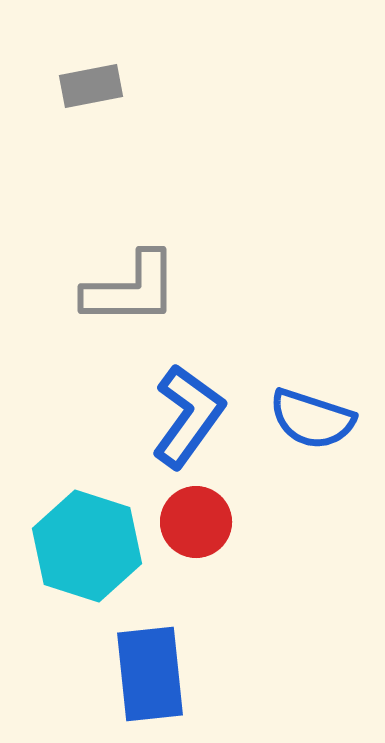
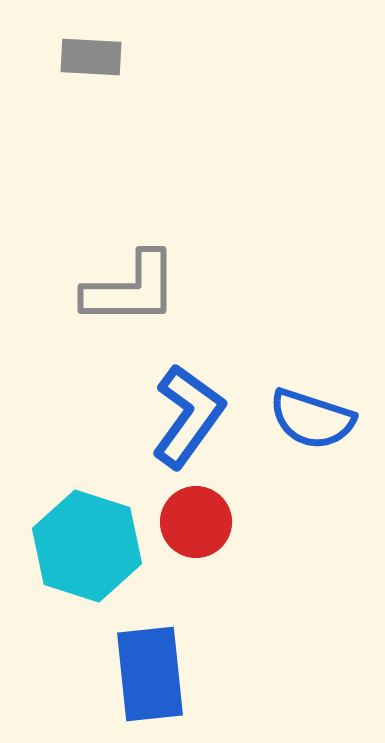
gray rectangle: moved 29 px up; rotated 14 degrees clockwise
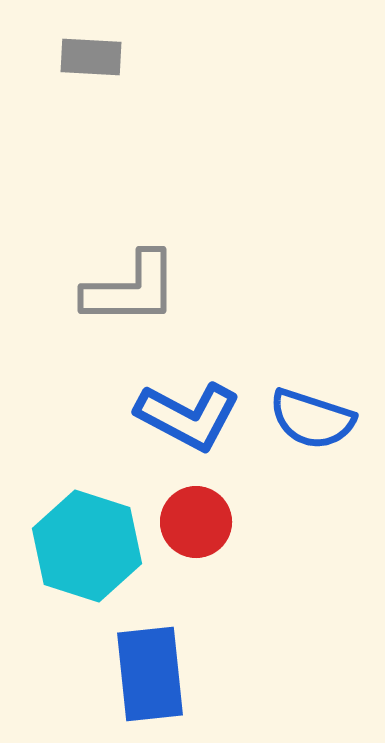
blue L-shape: rotated 82 degrees clockwise
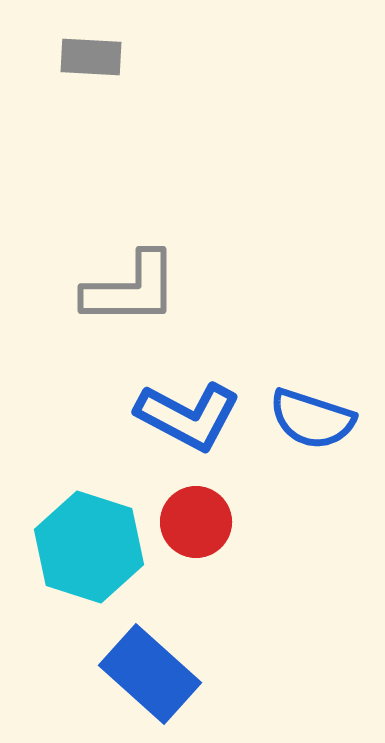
cyan hexagon: moved 2 px right, 1 px down
blue rectangle: rotated 42 degrees counterclockwise
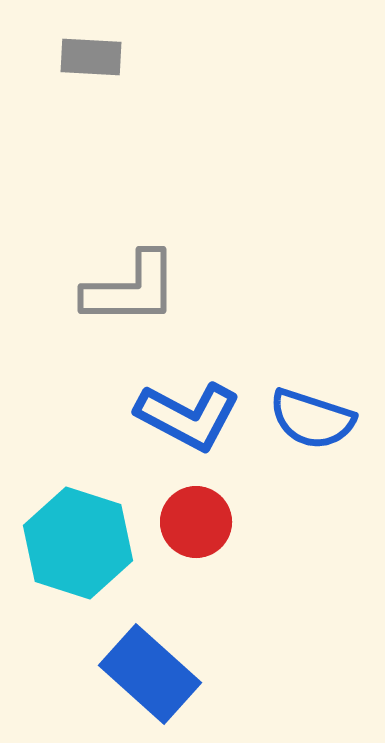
cyan hexagon: moved 11 px left, 4 px up
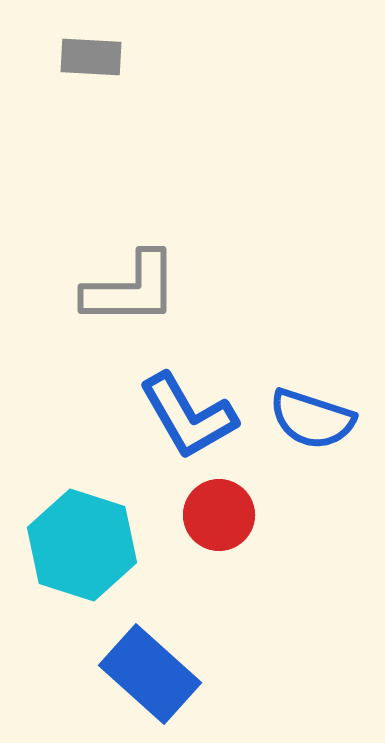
blue L-shape: rotated 32 degrees clockwise
red circle: moved 23 px right, 7 px up
cyan hexagon: moved 4 px right, 2 px down
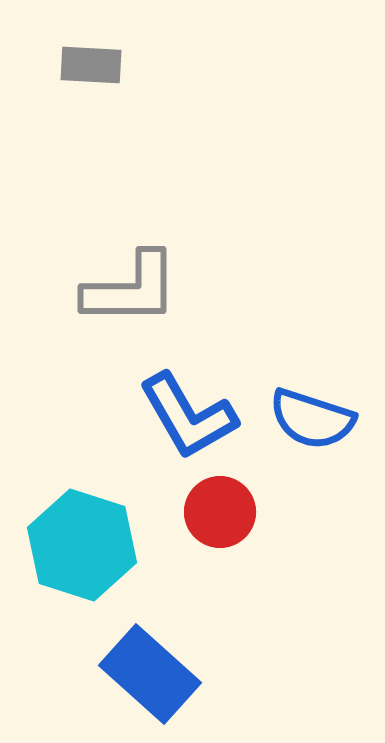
gray rectangle: moved 8 px down
red circle: moved 1 px right, 3 px up
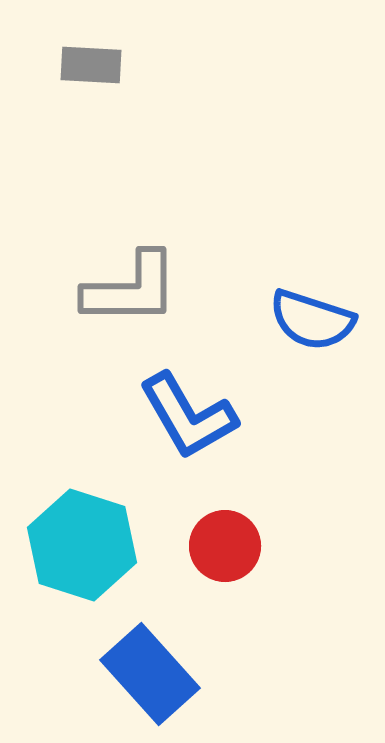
blue semicircle: moved 99 px up
red circle: moved 5 px right, 34 px down
blue rectangle: rotated 6 degrees clockwise
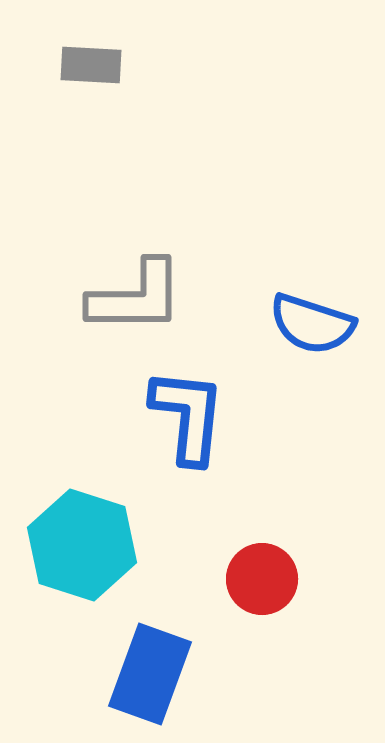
gray L-shape: moved 5 px right, 8 px down
blue semicircle: moved 4 px down
blue L-shape: rotated 144 degrees counterclockwise
red circle: moved 37 px right, 33 px down
blue rectangle: rotated 62 degrees clockwise
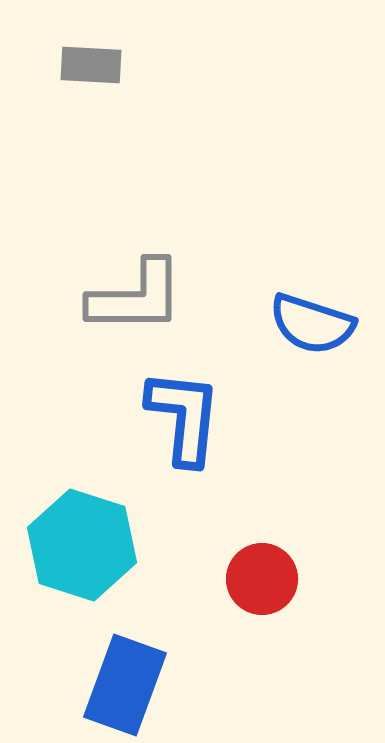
blue L-shape: moved 4 px left, 1 px down
blue rectangle: moved 25 px left, 11 px down
